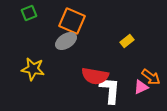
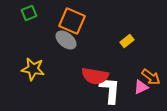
gray ellipse: moved 1 px up; rotated 70 degrees clockwise
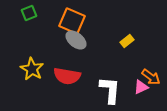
gray ellipse: moved 10 px right
yellow star: moved 1 px left; rotated 20 degrees clockwise
red semicircle: moved 28 px left
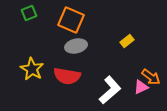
orange square: moved 1 px left, 1 px up
gray ellipse: moved 6 px down; rotated 50 degrees counterclockwise
white L-shape: rotated 44 degrees clockwise
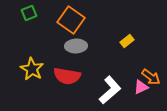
orange square: rotated 12 degrees clockwise
gray ellipse: rotated 10 degrees clockwise
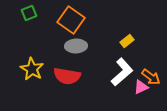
white L-shape: moved 12 px right, 18 px up
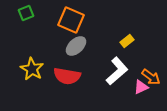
green square: moved 3 px left
orange square: rotated 12 degrees counterclockwise
gray ellipse: rotated 40 degrees counterclockwise
white L-shape: moved 5 px left, 1 px up
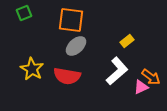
green square: moved 2 px left
orange square: rotated 16 degrees counterclockwise
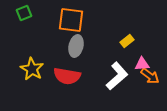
gray ellipse: rotated 35 degrees counterclockwise
white L-shape: moved 5 px down
orange arrow: moved 1 px left, 1 px up
pink triangle: moved 1 px right, 23 px up; rotated 21 degrees clockwise
